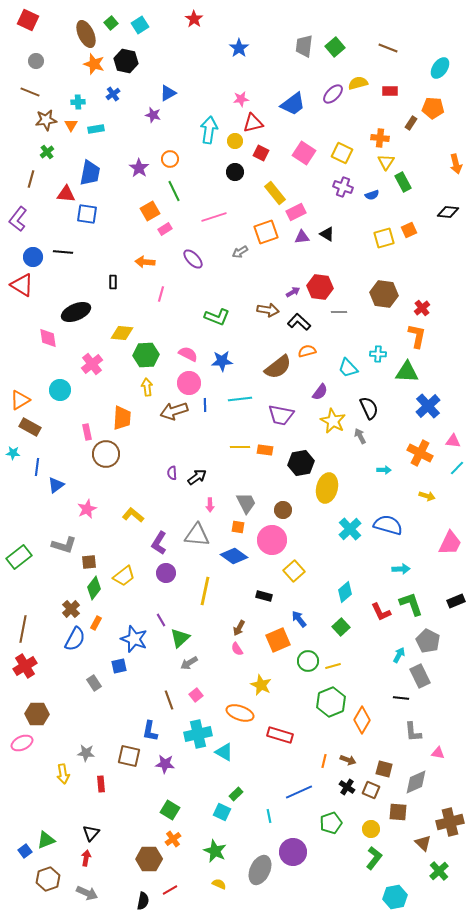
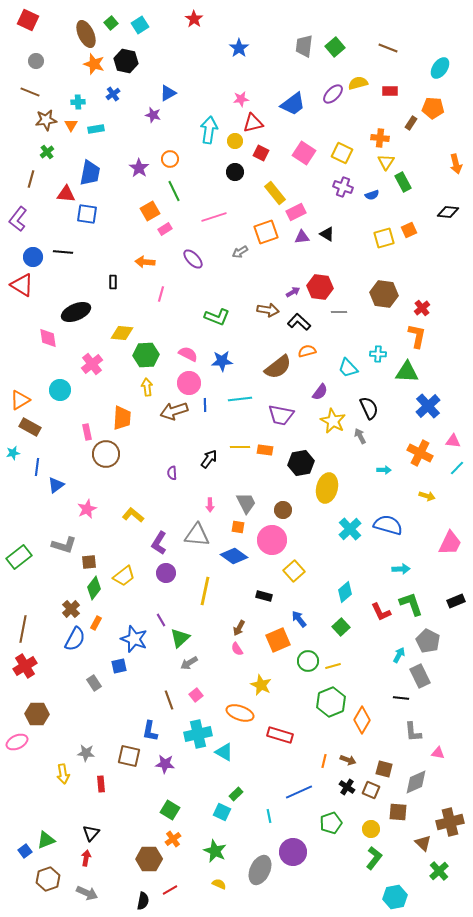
cyan star at (13, 453): rotated 16 degrees counterclockwise
black arrow at (197, 477): moved 12 px right, 18 px up; rotated 18 degrees counterclockwise
pink ellipse at (22, 743): moved 5 px left, 1 px up
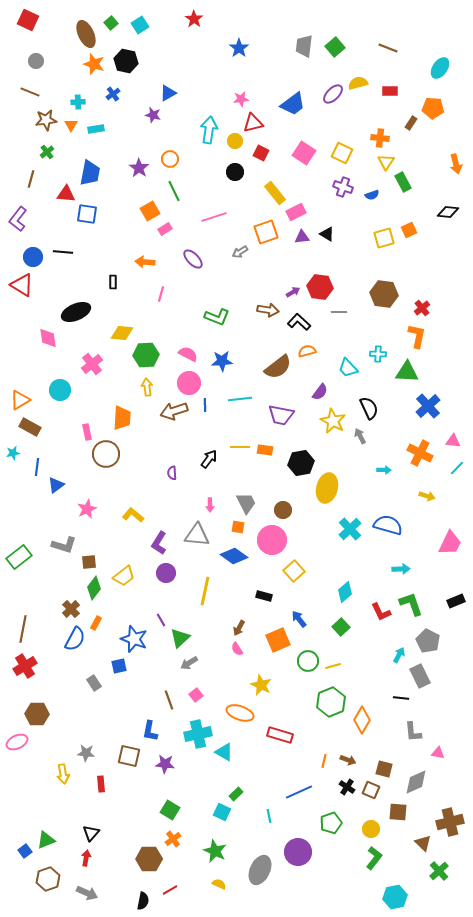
purple circle at (293, 852): moved 5 px right
